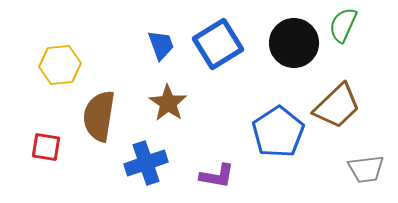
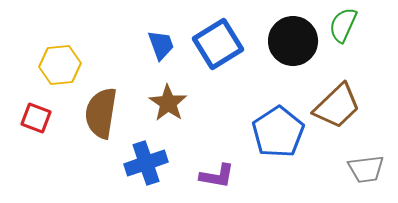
black circle: moved 1 px left, 2 px up
brown semicircle: moved 2 px right, 3 px up
red square: moved 10 px left, 29 px up; rotated 12 degrees clockwise
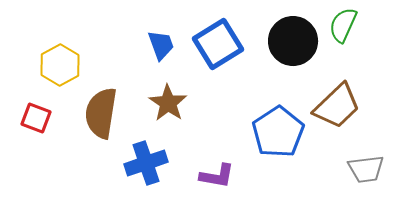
yellow hexagon: rotated 24 degrees counterclockwise
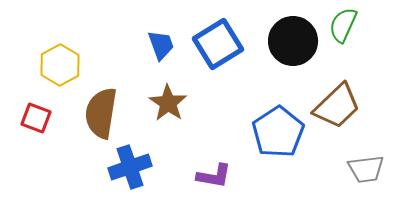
blue cross: moved 16 px left, 4 px down
purple L-shape: moved 3 px left
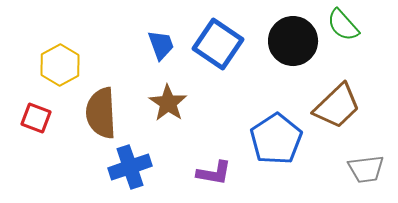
green semicircle: rotated 66 degrees counterclockwise
blue square: rotated 24 degrees counterclockwise
brown semicircle: rotated 12 degrees counterclockwise
blue pentagon: moved 2 px left, 7 px down
purple L-shape: moved 3 px up
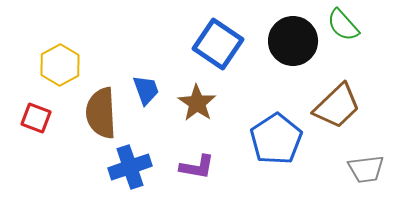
blue trapezoid: moved 15 px left, 45 px down
brown star: moved 29 px right
purple L-shape: moved 17 px left, 6 px up
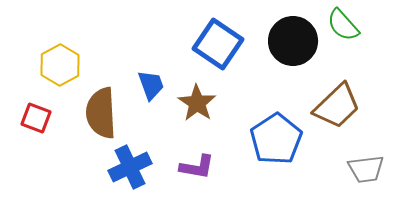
blue trapezoid: moved 5 px right, 5 px up
blue cross: rotated 6 degrees counterclockwise
